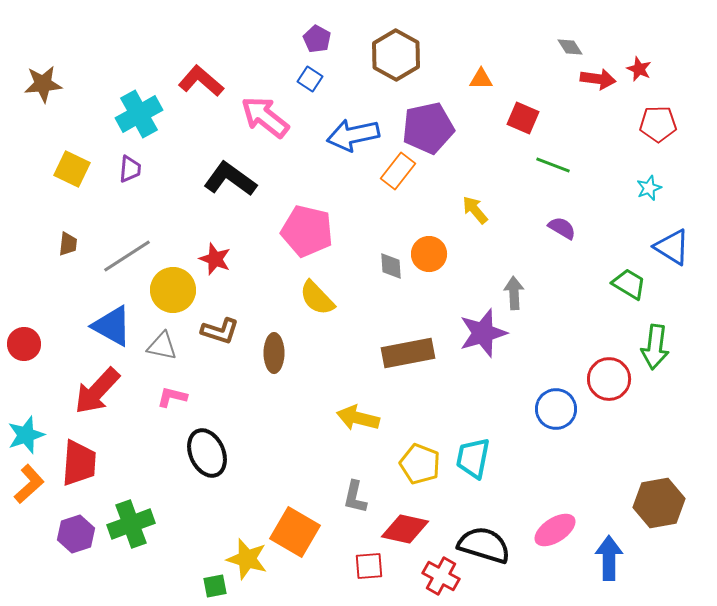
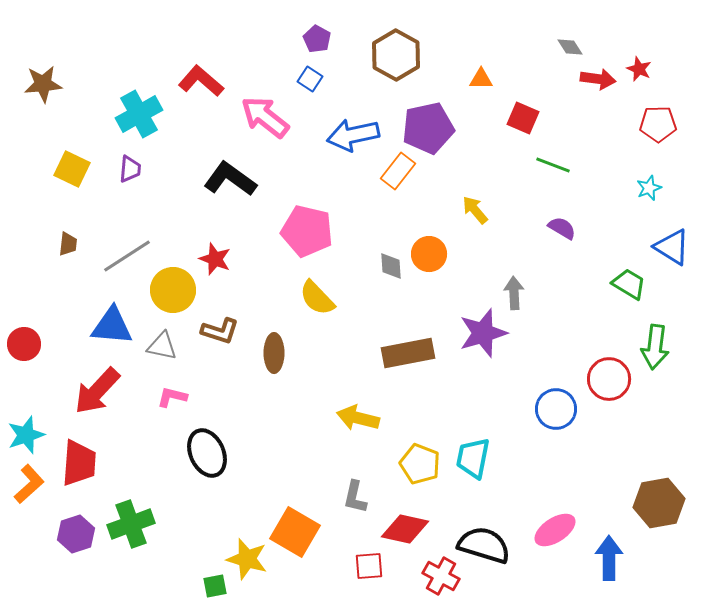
blue triangle at (112, 326): rotated 24 degrees counterclockwise
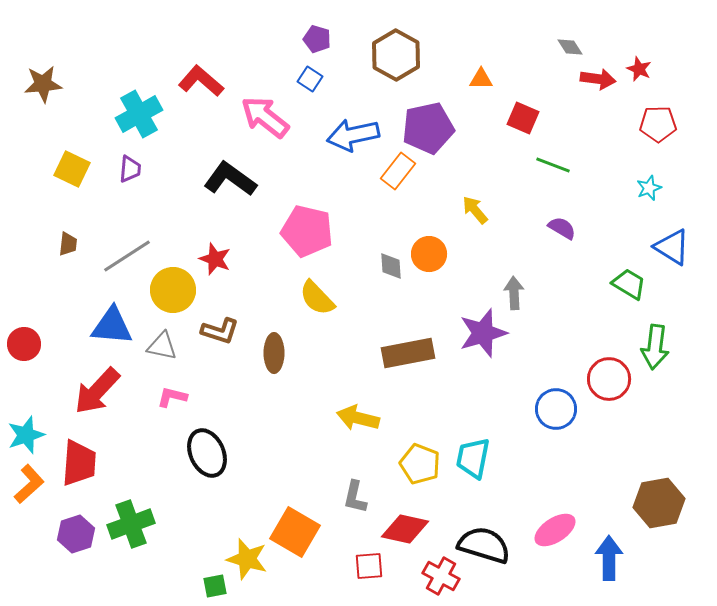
purple pentagon at (317, 39): rotated 12 degrees counterclockwise
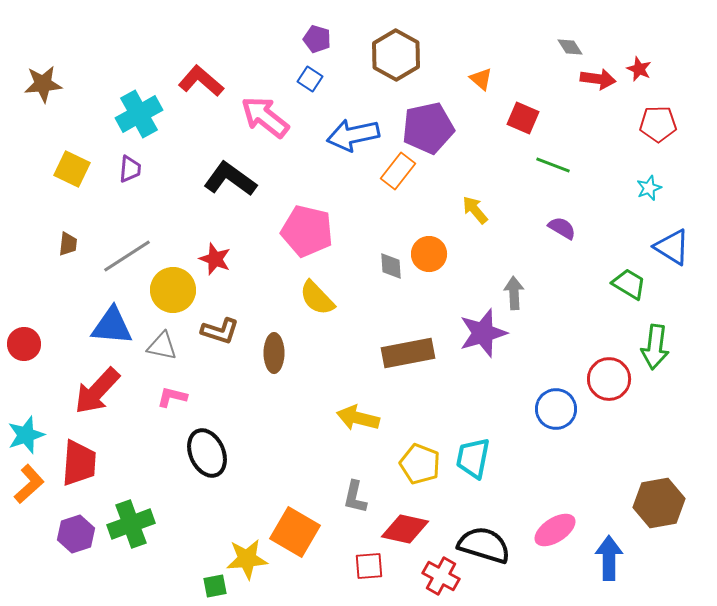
orange triangle at (481, 79): rotated 40 degrees clockwise
yellow star at (247, 559): rotated 21 degrees counterclockwise
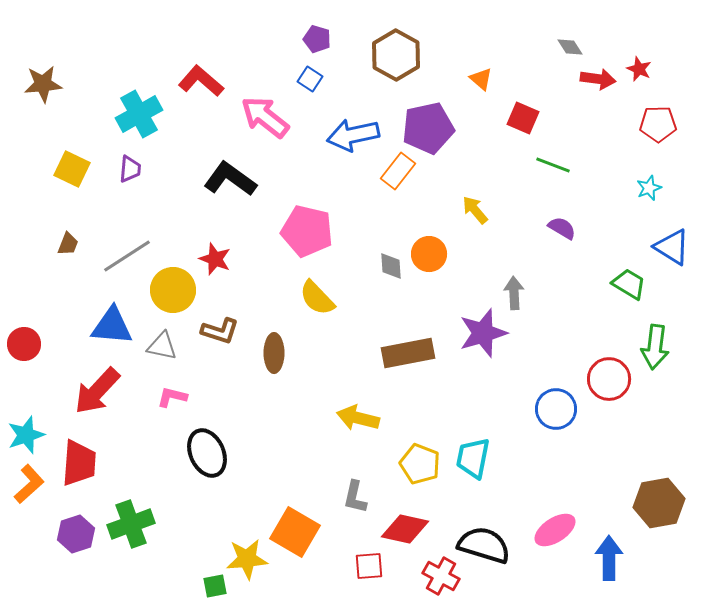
brown trapezoid at (68, 244): rotated 15 degrees clockwise
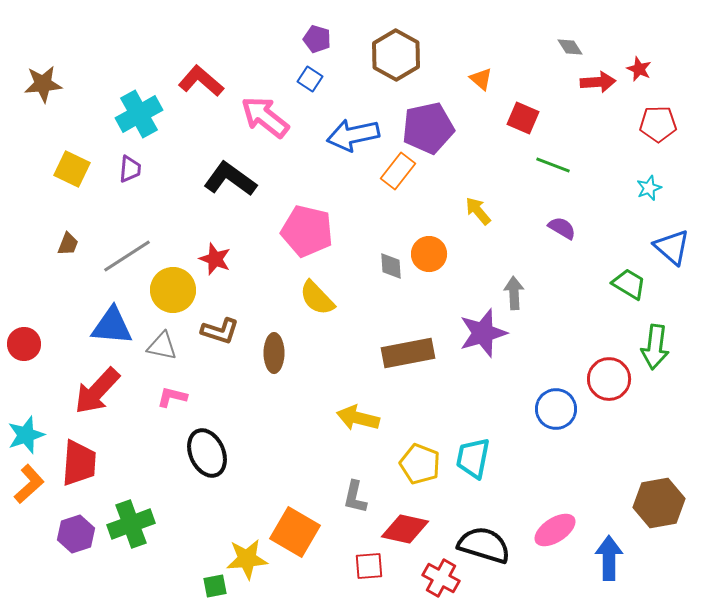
red arrow at (598, 79): moved 3 px down; rotated 12 degrees counterclockwise
yellow arrow at (475, 210): moved 3 px right, 1 px down
blue triangle at (672, 247): rotated 9 degrees clockwise
red cross at (441, 576): moved 2 px down
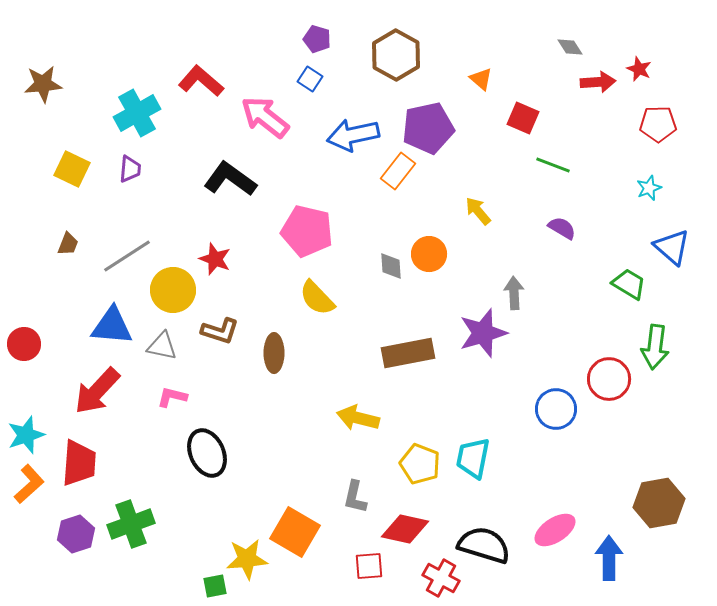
cyan cross at (139, 114): moved 2 px left, 1 px up
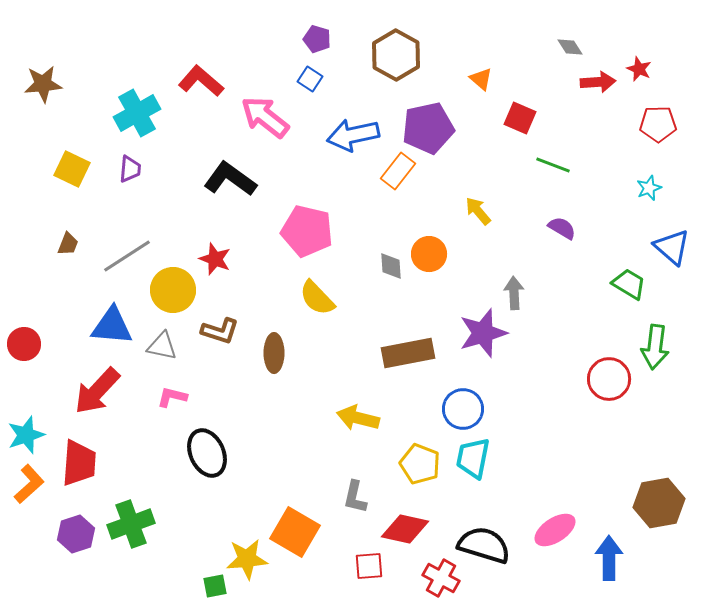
red square at (523, 118): moved 3 px left
blue circle at (556, 409): moved 93 px left
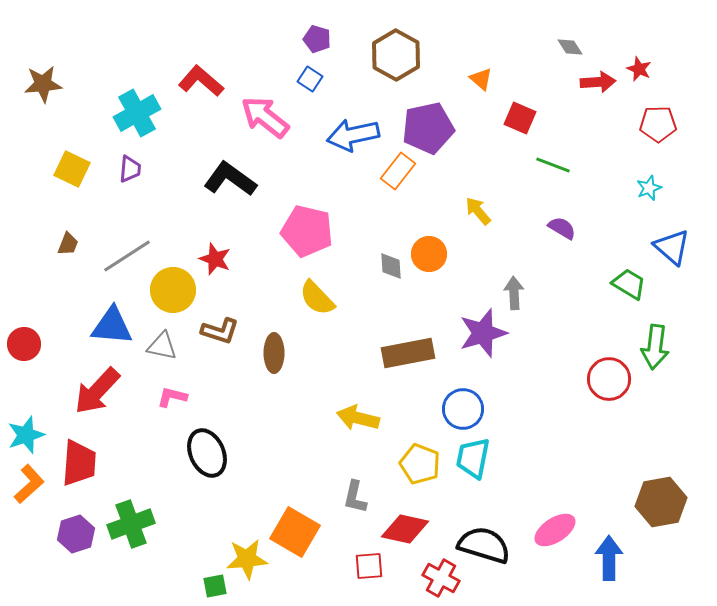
brown hexagon at (659, 503): moved 2 px right, 1 px up
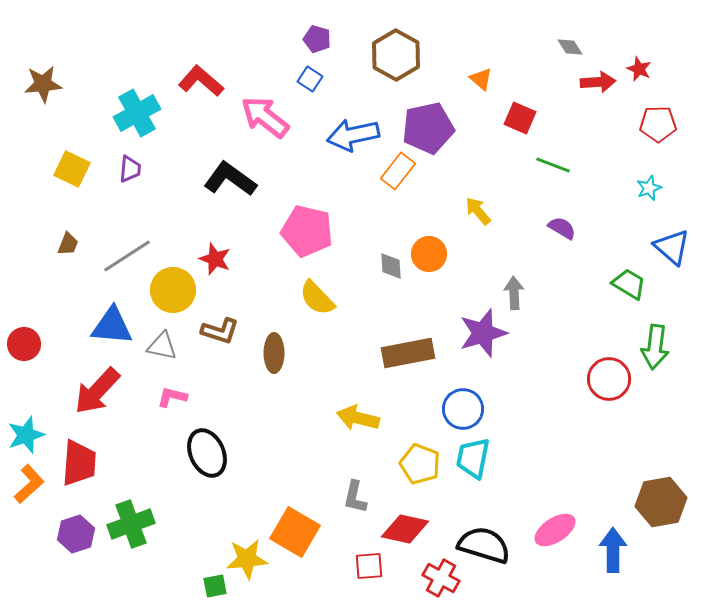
blue arrow at (609, 558): moved 4 px right, 8 px up
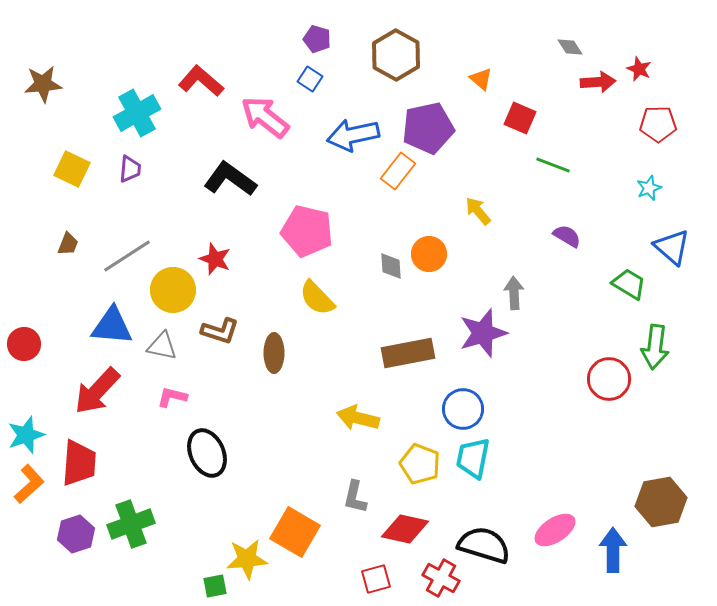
purple semicircle at (562, 228): moved 5 px right, 8 px down
red square at (369, 566): moved 7 px right, 13 px down; rotated 12 degrees counterclockwise
